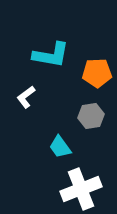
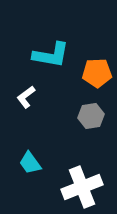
cyan trapezoid: moved 30 px left, 16 px down
white cross: moved 1 px right, 2 px up
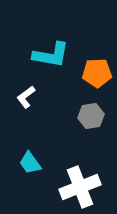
white cross: moved 2 px left
